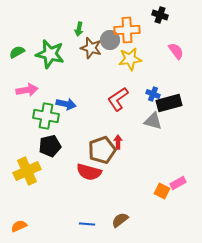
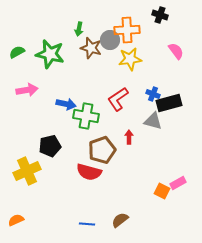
green cross: moved 40 px right
red arrow: moved 11 px right, 5 px up
orange semicircle: moved 3 px left, 6 px up
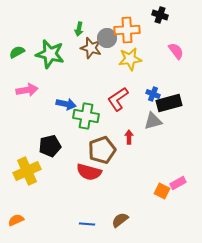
gray circle: moved 3 px left, 2 px up
gray triangle: rotated 30 degrees counterclockwise
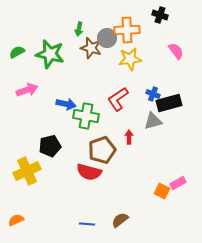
pink arrow: rotated 10 degrees counterclockwise
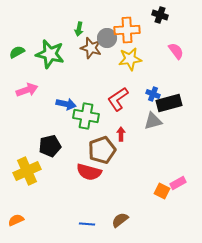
red arrow: moved 8 px left, 3 px up
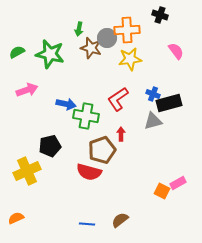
orange semicircle: moved 2 px up
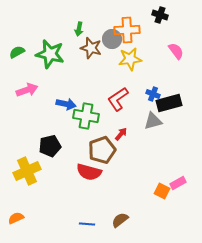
gray circle: moved 5 px right, 1 px down
red arrow: rotated 40 degrees clockwise
